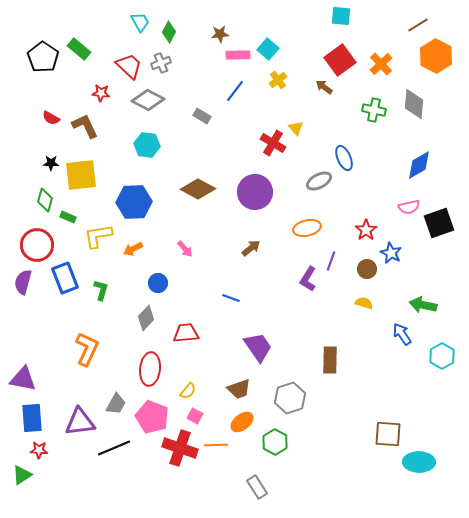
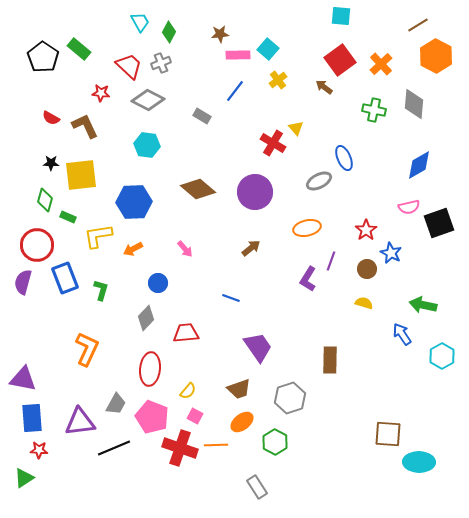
brown diamond at (198, 189): rotated 12 degrees clockwise
green triangle at (22, 475): moved 2 px right, 3 px down
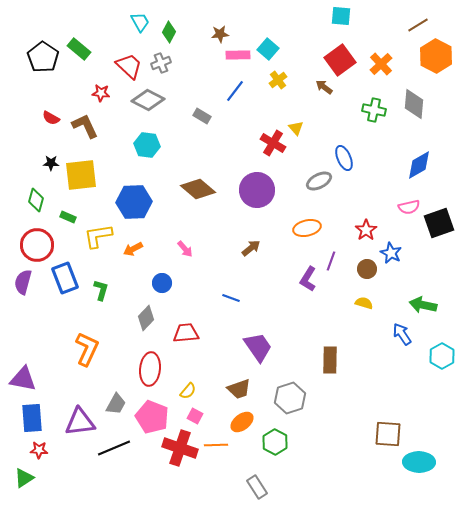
purple circle at (255, 192): moved 2 px right, 2 px up
green diamond at (45, 200): moved 9 px left
blue circle at (158, 283): moved 4 px right
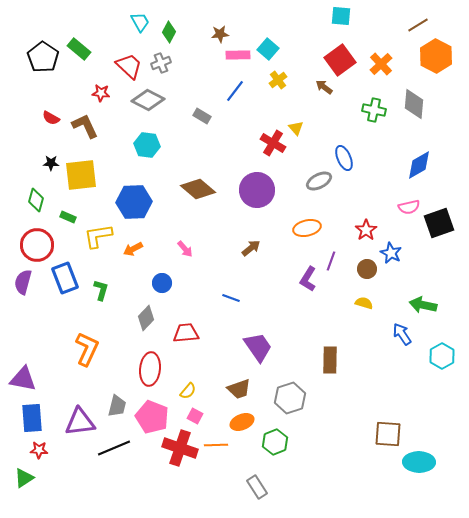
gray trapezoid at (116, 404): moved 1 px right, 2 px down; rotated 15 degrees counterclockwise
orange ellipse at (242, 422): rotated 15 degrees clockwise
green hexagon at (275, 442): rotated 10 degrees clockwise
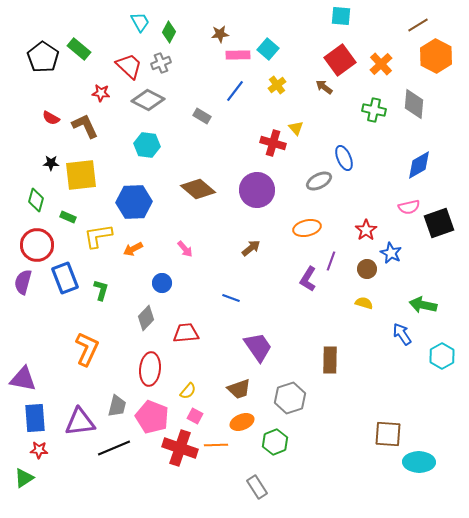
yellow cross at (278, 80): moved 1 px left, 5 px down
red cross at (273, 143): rotated 15 degrees counterclockwise
blue rectangle at (32, 418): moved 3 px right
